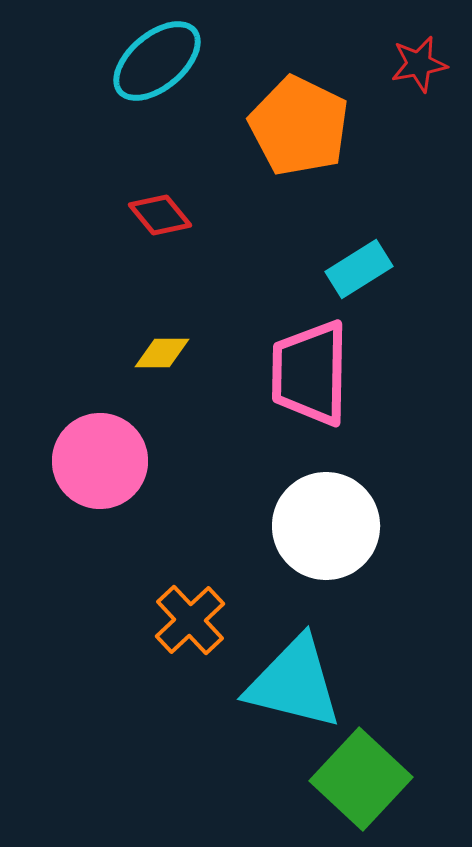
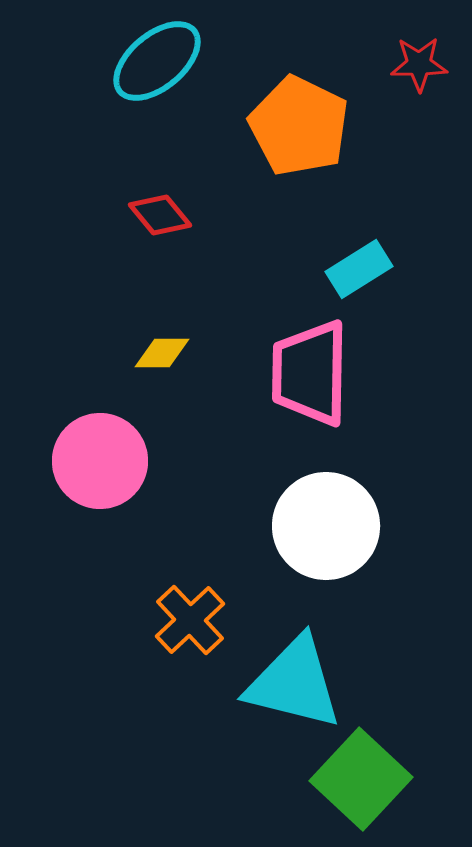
red star: rotated 10 degrees clockwise
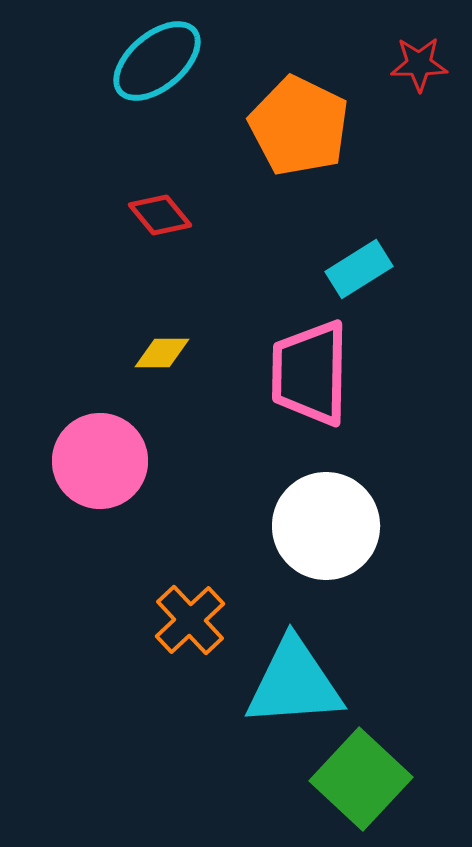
cyan triangle: rotated 18 degrees counterclockwise
